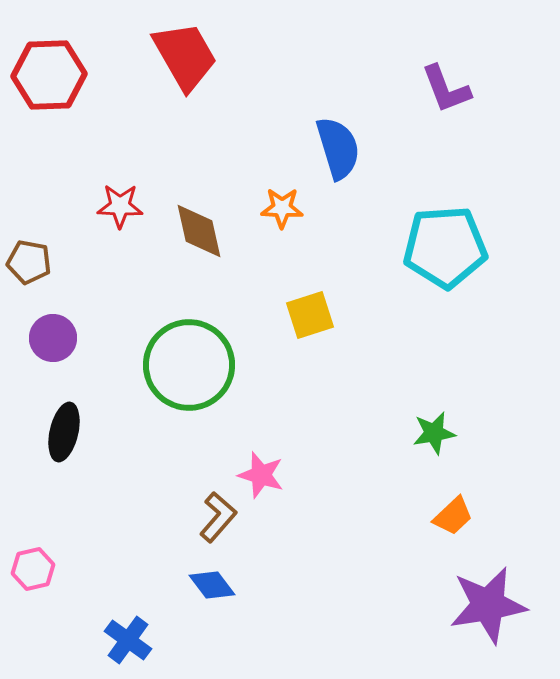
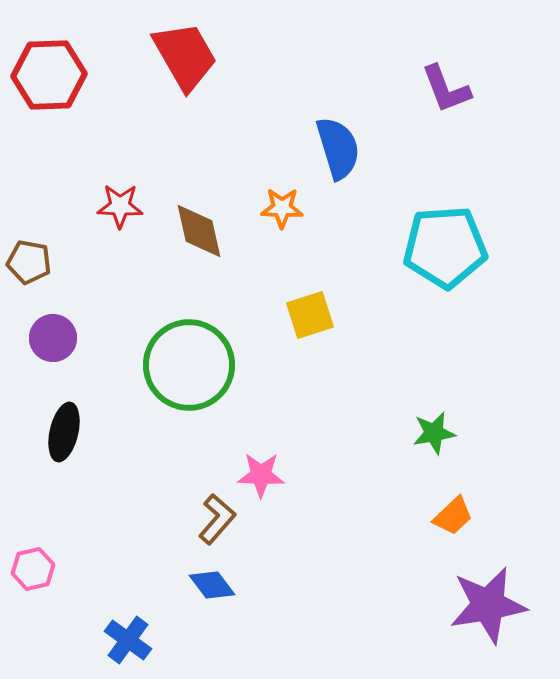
pink star: rotated 15 degrees counterclockwise
brown L-shape: moved 1 px left, 2 px down
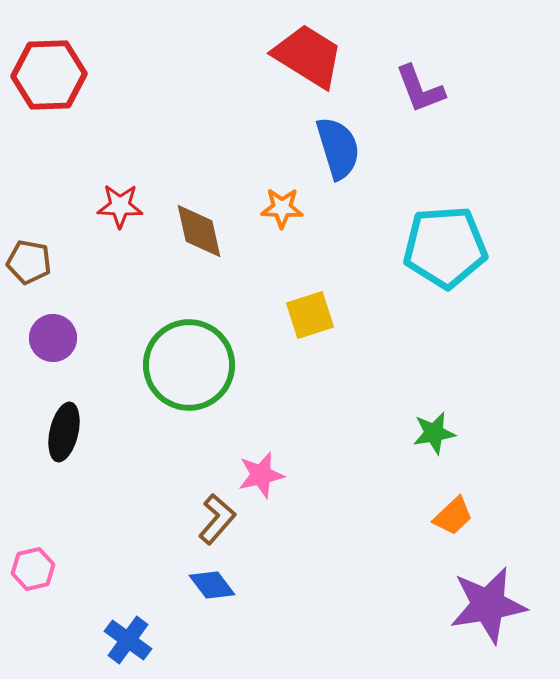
red trapezoid: moved 123 px right; rotated 28 degrees counterclockwise
purple L-shape: moved 26 px left
pink star: rotated 15 degrees counterclockwise
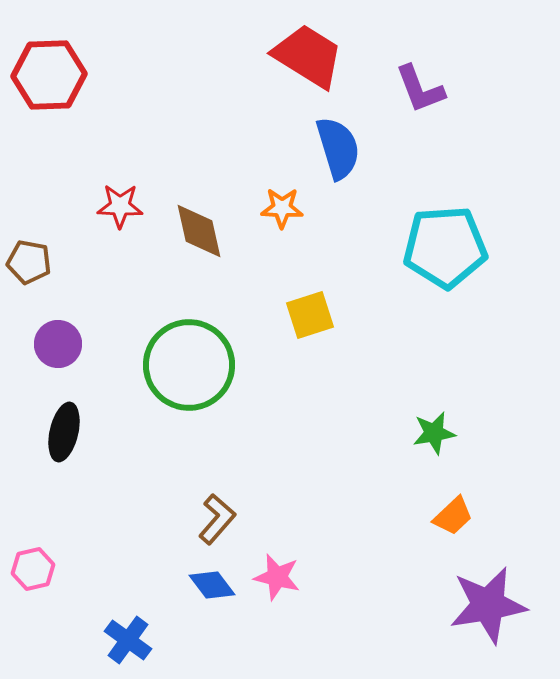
purple circle: moved 5 px right, 6 px down
pink star: moved 16 px right, 102 px down; rotated 27 degrees clockwise
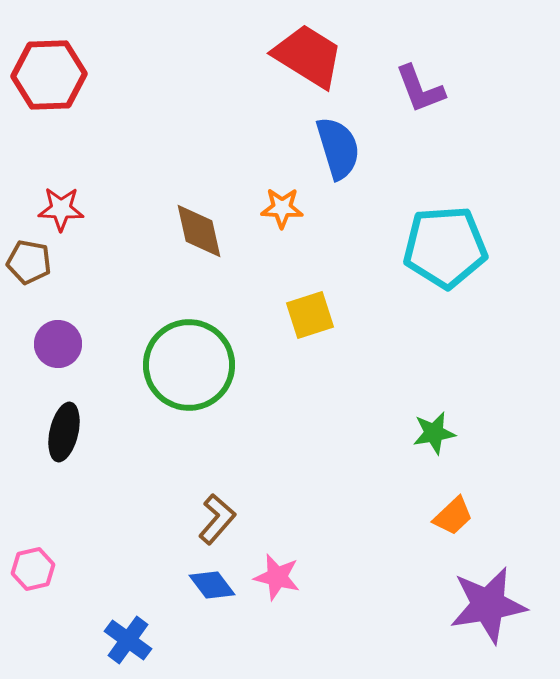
red star: moved 59 px left, 3 px down
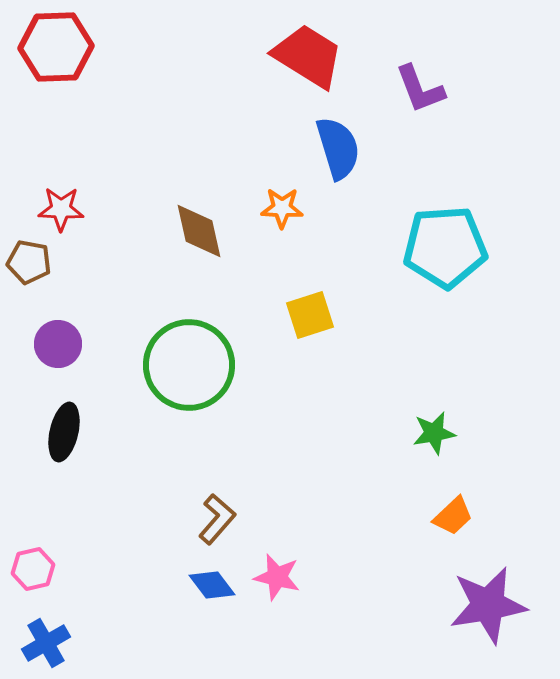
red hexagon: moved 7 px right, 28 px up
blue cross: moved 82 px left, 3 px down; rotated 24 degrees clockwise
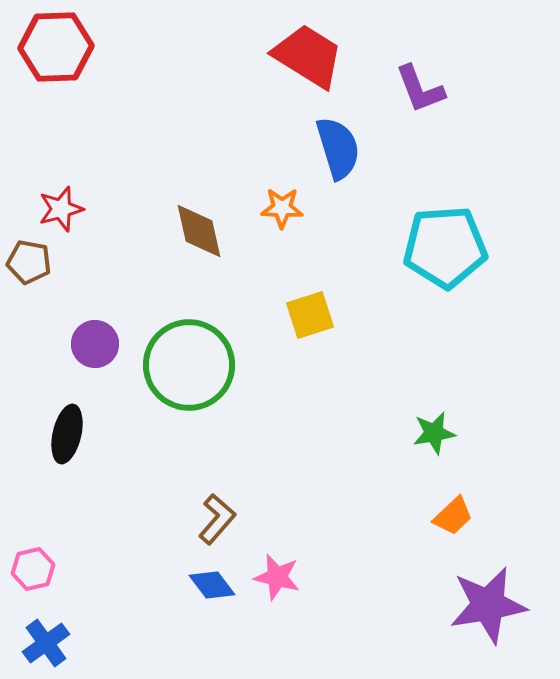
red star: rotated 18 degrees counterclockwise
purple circle: moved 37 px right
black ellipse: moved 3 px right, 2 px down
blue cross: rotated 6 degrees counterclockwise
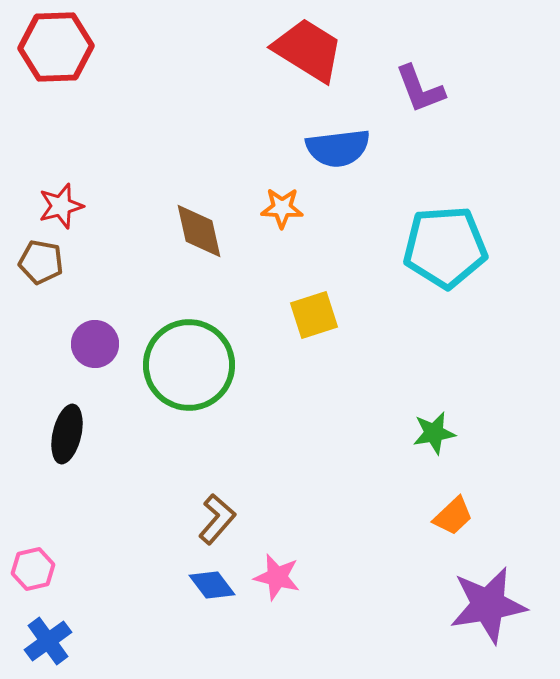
red trapezoid: moved 6 px up
blue semicircle: rotated 100 degrees clockwise
red star: moved 3 px up
brown pentagon: moved 12 px right
yellow square: moved 4 px right
blue cross: moved 2 px right, 2 px up
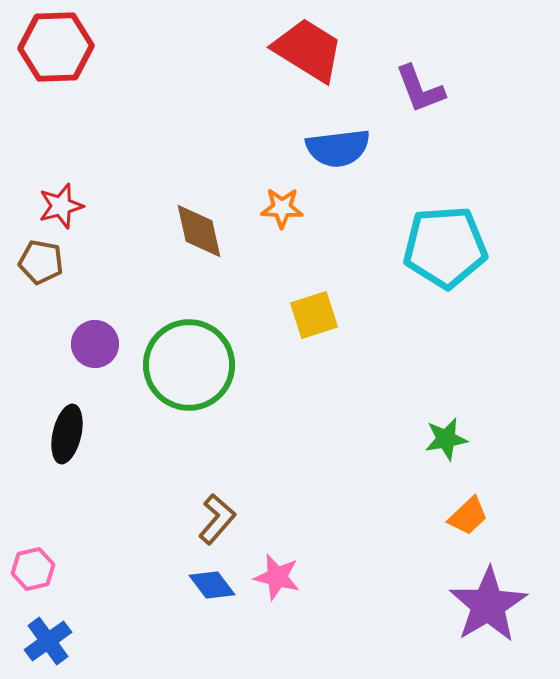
green star: moved 12 px right, 6 px down
orange trapezoid: moved 15 px right
purple star: rotated 22 degrees counterclockwise
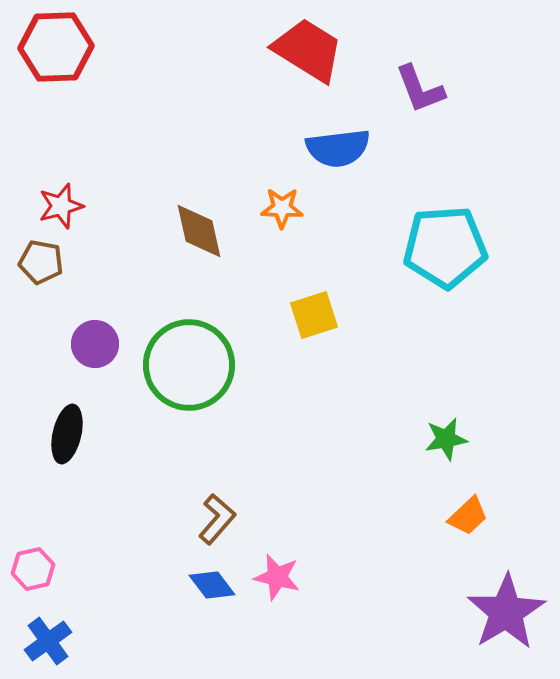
purple star: moved 18 px right, 7 px down
